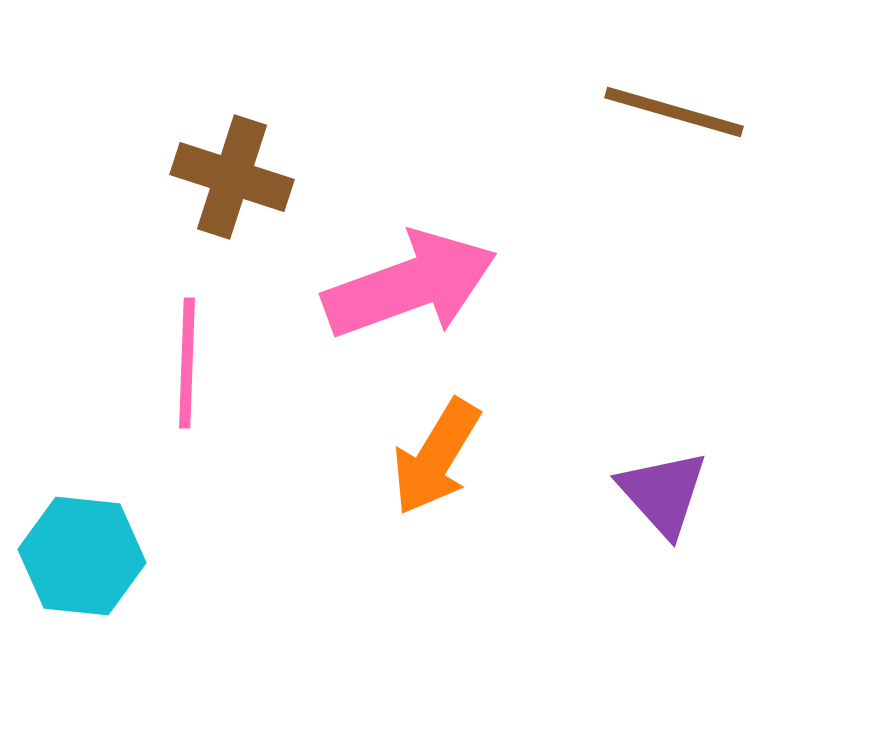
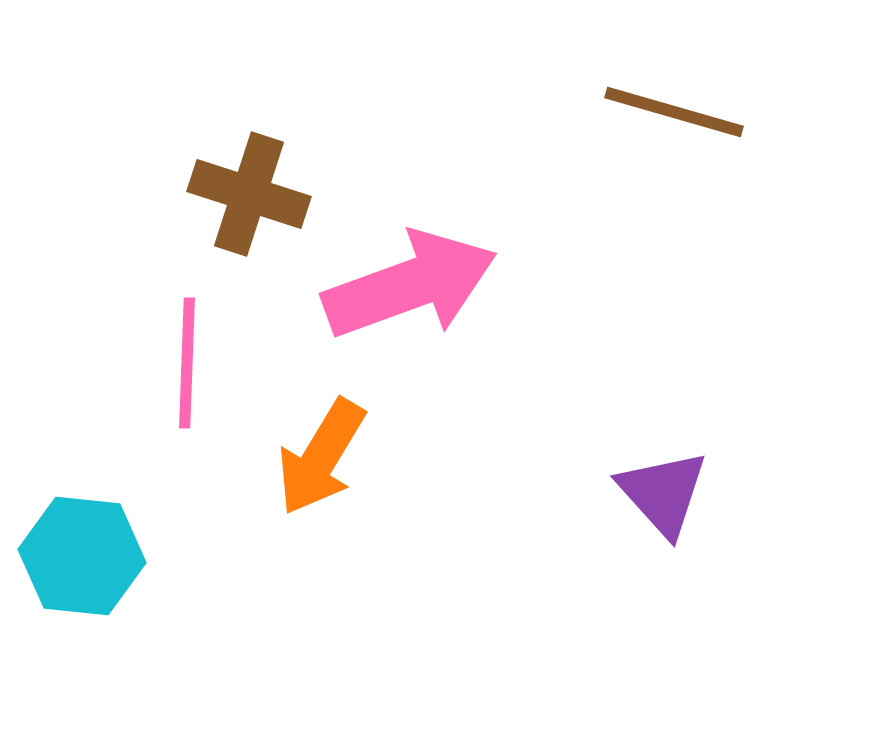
brown cross: moved 17 px right, 17 px down
orange arrow: moved 115 px left
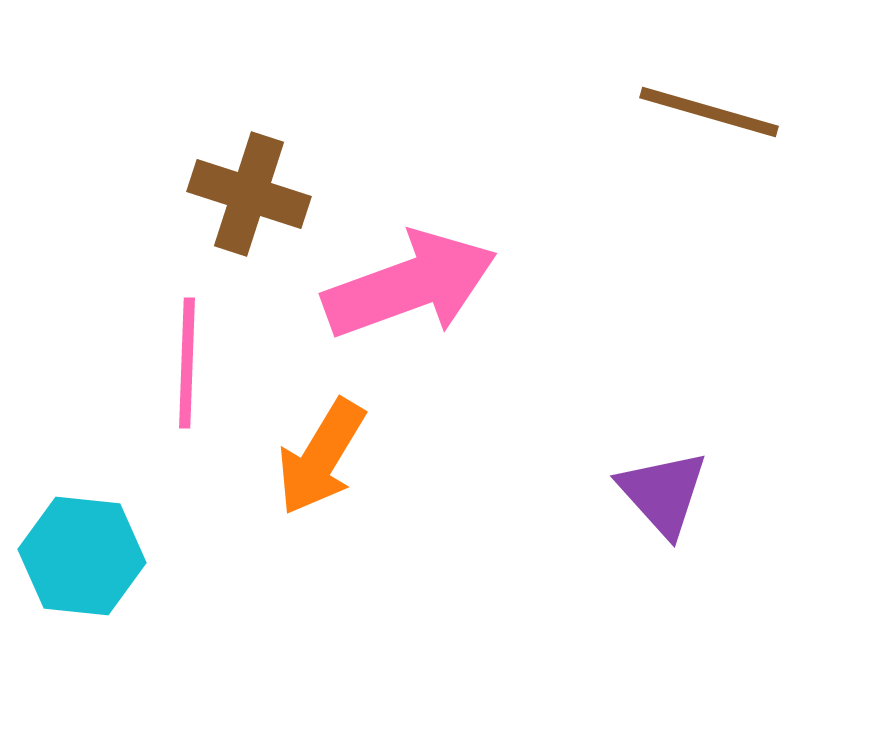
brown line: moved 35 px right
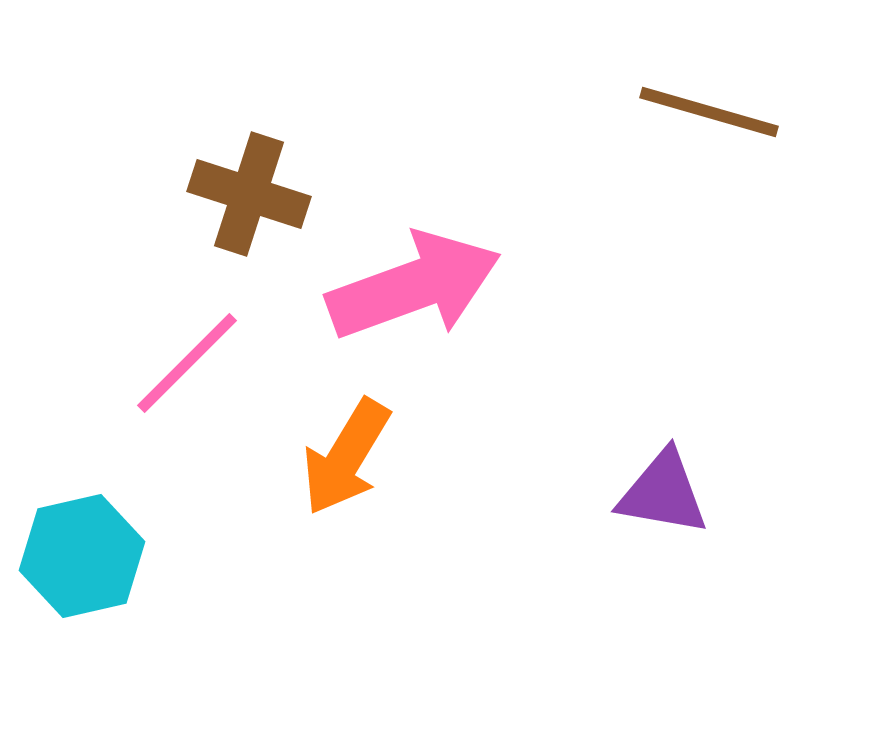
pink arrow: moved 4 px right, 1 px down
pink line: rotated 43 degrees clockwise
orange arrow: moved 25 px right
purple triangle: rotated 38 degrees counterclockwise
cyan hexagon: rotated 19 degrees counterclockwise
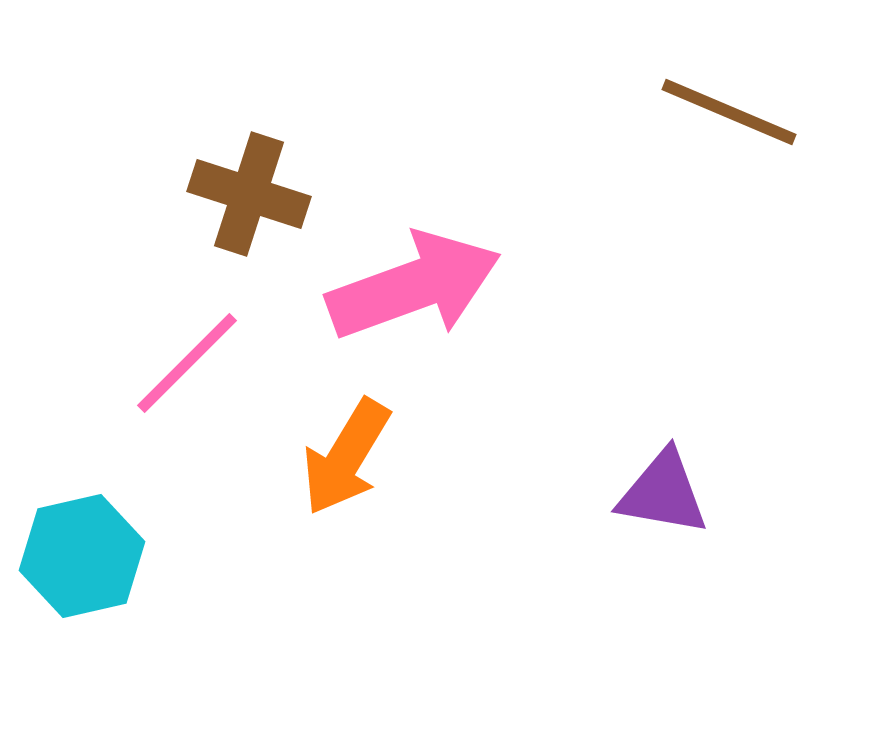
brown line: moved 20 px right; rotated 7 degrees clockwise
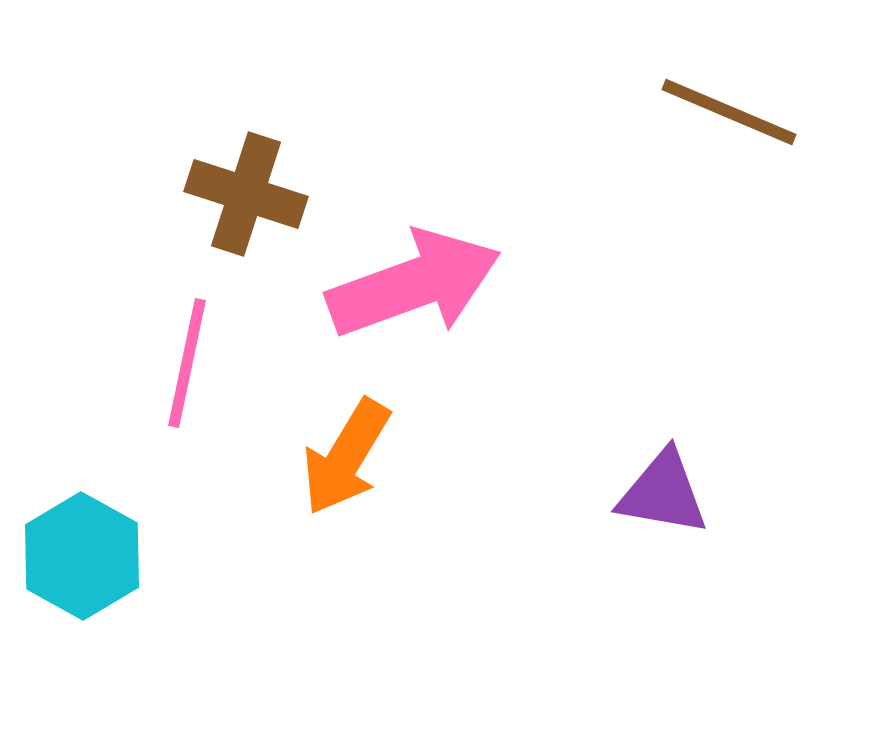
brown cross: moved 3 px left
pink arrow: moved 2 px up
pink line: rotated 33 degrees counterclockwise
cyan hexagon: rotated 18 degrees counterclockwise
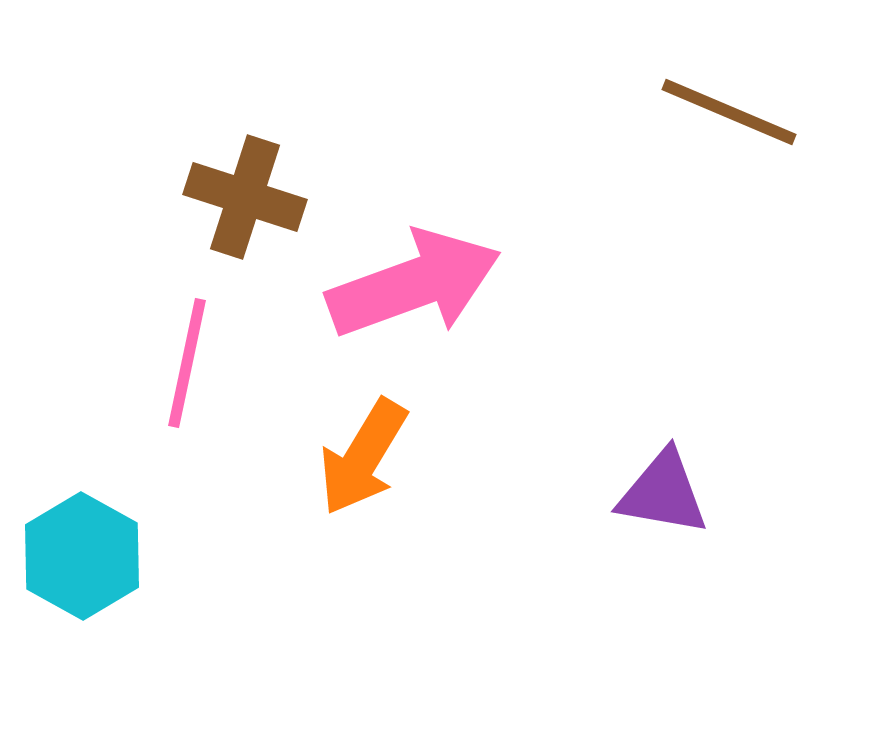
brown cross: moved 1 px left, 3 px down
orange arrow: moved 17 px right
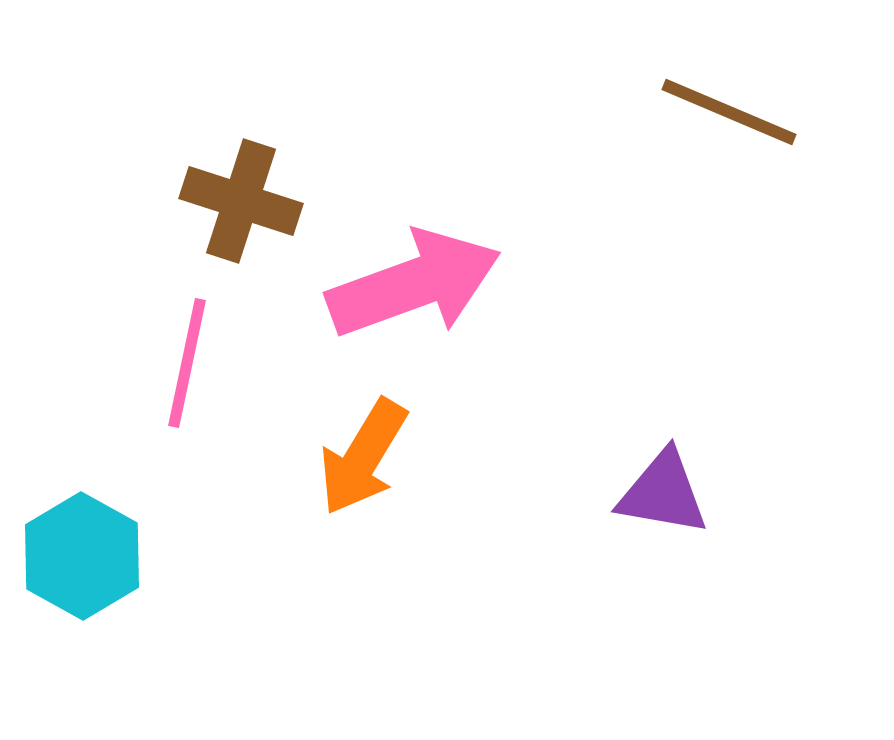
brown cross: moved 4 px left, 4 px down
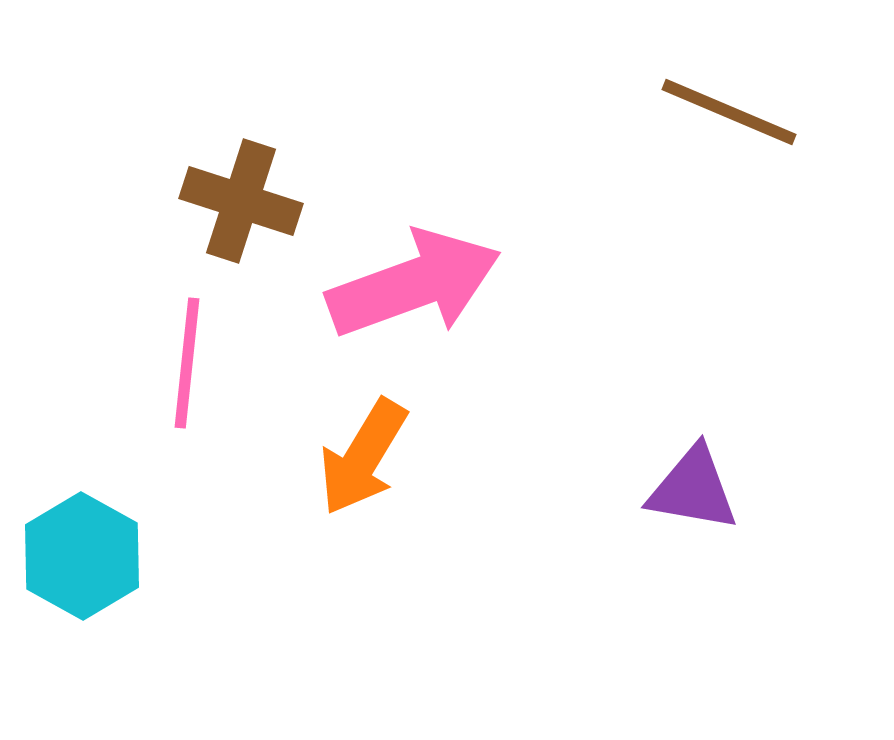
pink line: rotated 6 degrees counterclockwise
purple triangle: moved 30 px right, 4 px up
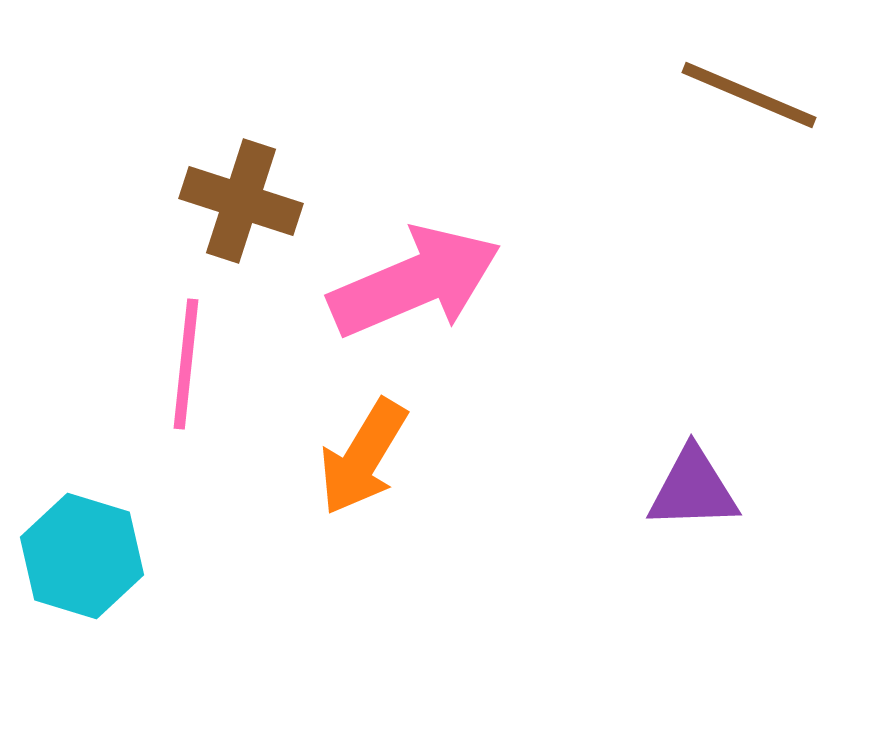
brown line: moved 20 px right, 17 px up
pink arrow: moved 1 px right, 2 px up; rotated 3 degrees counterclockwise
pink line: moved 1 px left, 1 px down
purple triangle: rotated 12 degrees counterclockwise
cyan hexagon: rotated 12 degrees counterclockwise
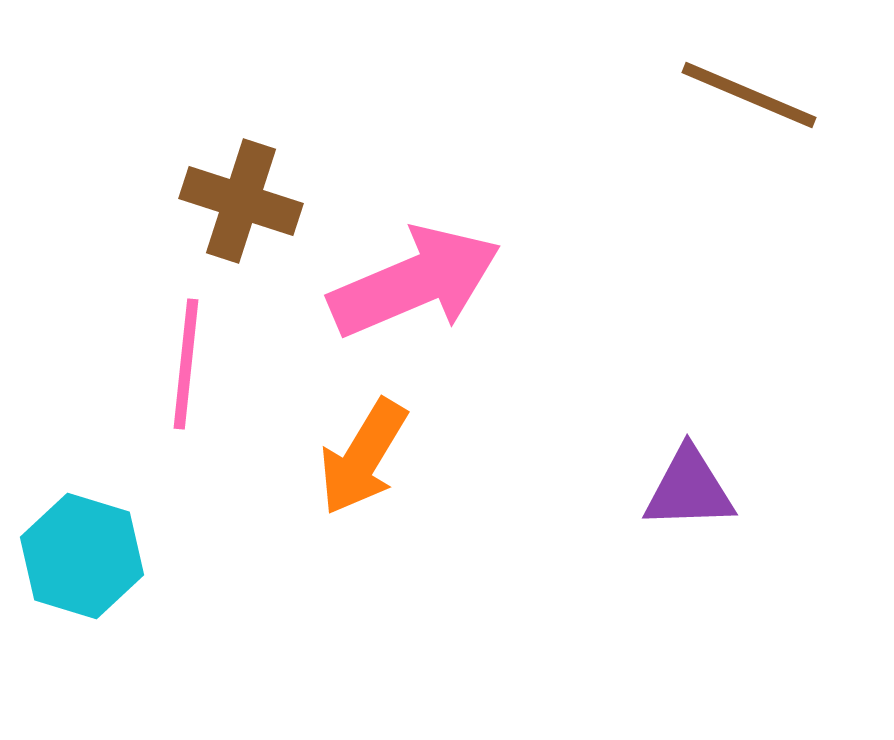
purple triangle: moved 4 px left
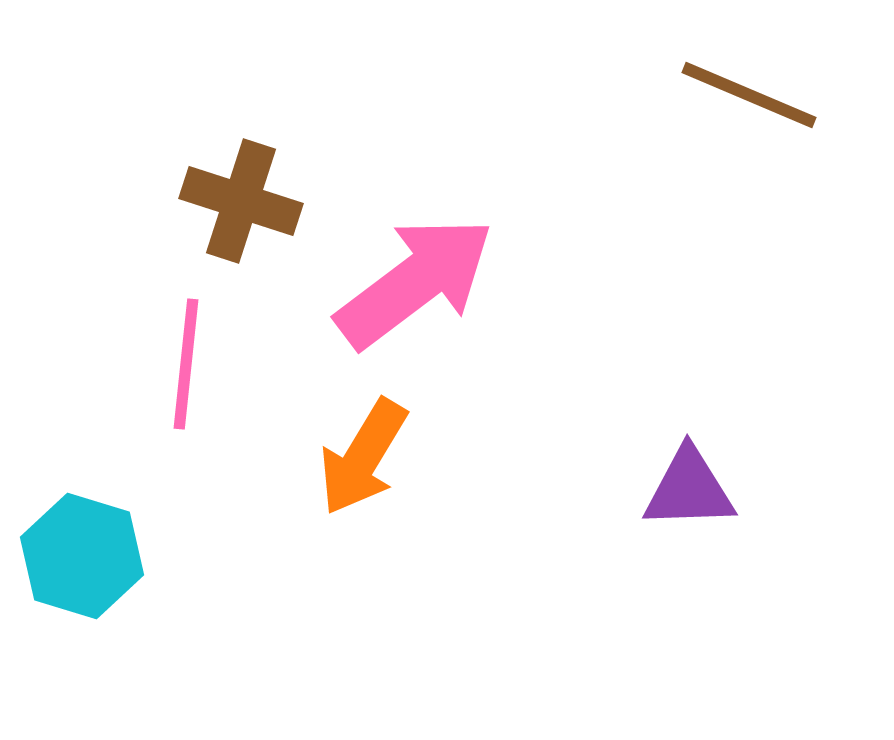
pink arrow: rotated 14 degrees counterclockwise
